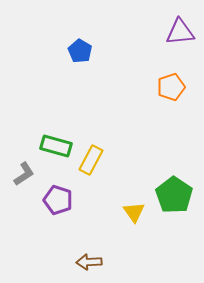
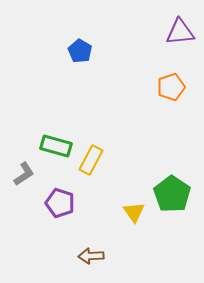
green pentagon: moved 2 px left, 1 px up
purple pentagon: moved 2 px right, 3 px down
brown arrow: moved 2 px right, 6 px up
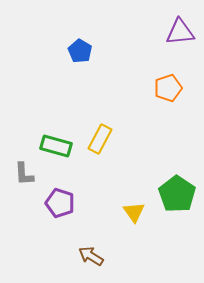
orange pentagon: moved 3 px left, 1 px down
yellow rectangle: moved 9 px right, 21 px up
gray L-shape: rotated 120 degrees clockwise
green pentagon: moved 5 px right
brown arrow: rotated 35 degrees clockwise
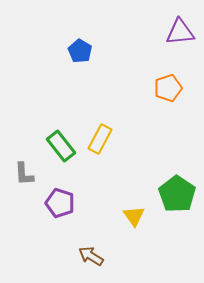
green rectangle: moved 5 px right; rotated 36 degrees clockwise
yellow triangle: moved 4 px down
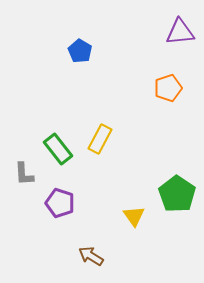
green rectangle: moved 3 px left, 3 px down
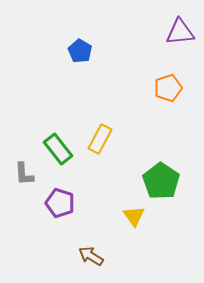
green pentagon: moved 16 px left, 13 px up
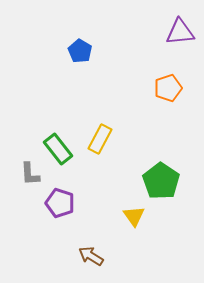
gray L-shape: moved 6 px right
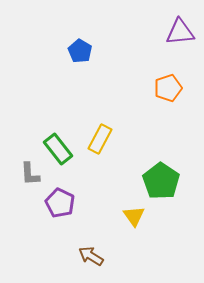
purple pentagon: rotated 8 degrees clockwise
